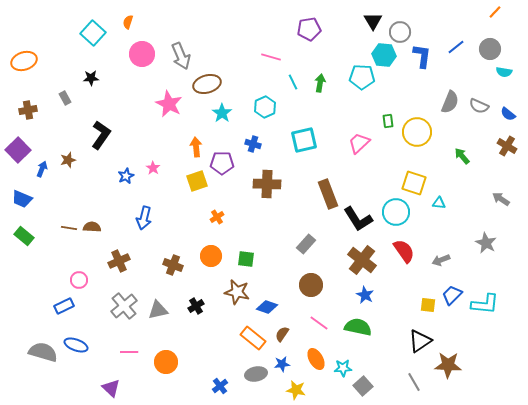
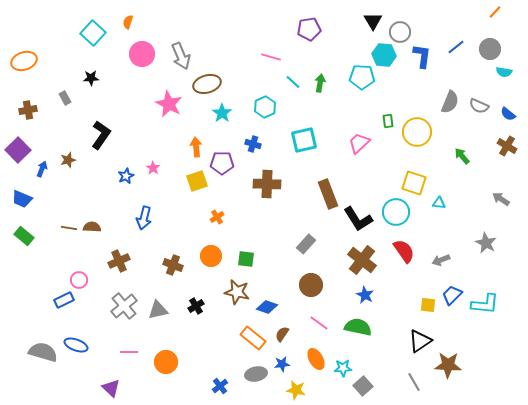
cyan line at (293, 82): rotated 21 degrees counterclockwise
blue rectangle at (64, 306): moved 6 px up
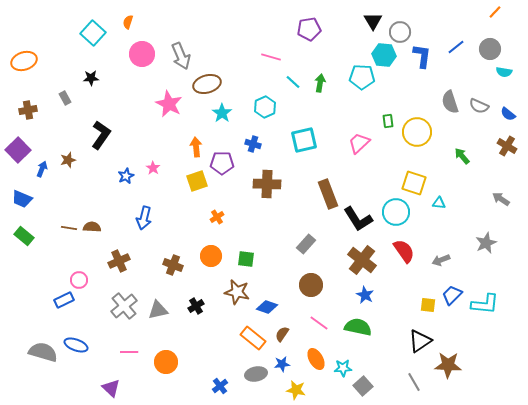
gray semicircle at (450, 102): rotated 140 degrees clockwise
gray star at (486, 243): rotated 20 degrees clockwise
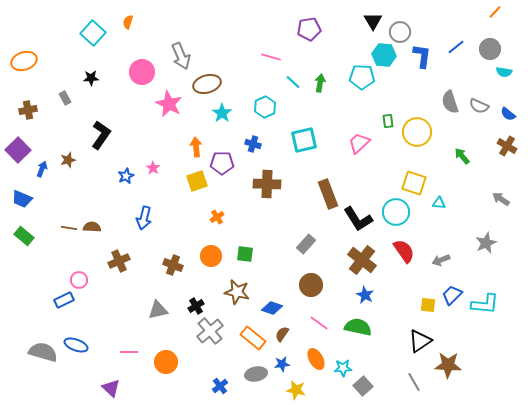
pink circle at (142, 54): moved 18 px down
green square at (246, 259): moved 1 px left, 5 px up
gray cross at (124, 306): moved 86 px right, 25 px down
blue diamond at (267, 307): moved 5 px right, 1 px down
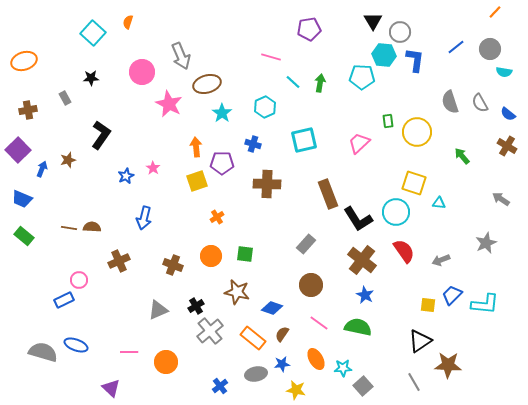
blue L-shape at (422, 56): moved 7 px left, 4 px down
gray semicircle at (479, 106): moved 1 px right, 3 px up; rotated 36 degrees clockwise
gray triangle at (158, 310): rotated 10 degrees counterclockwise
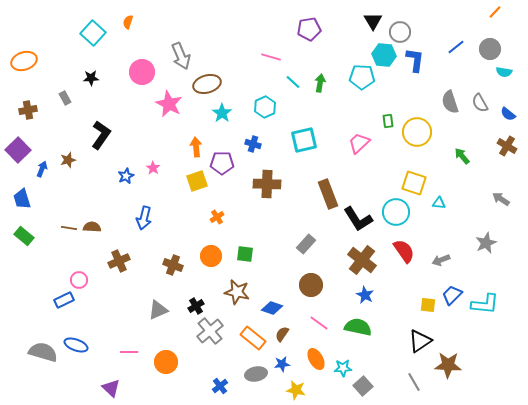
blue trapezoid at (22, 199): rotated 50 degrees clockwise
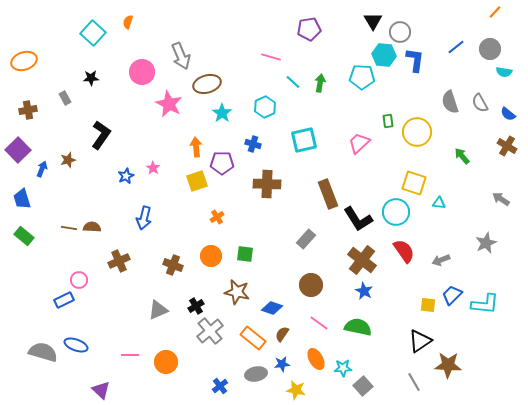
gray rectangle at (306, 244): moved 5 px up
blue star at (365, 295): moved 1 px left, 4 px up
pink line at (129, 352): moved 1 px right, 3 px down
purple triangle at (111, 388): moved 10 px left, 2 px down
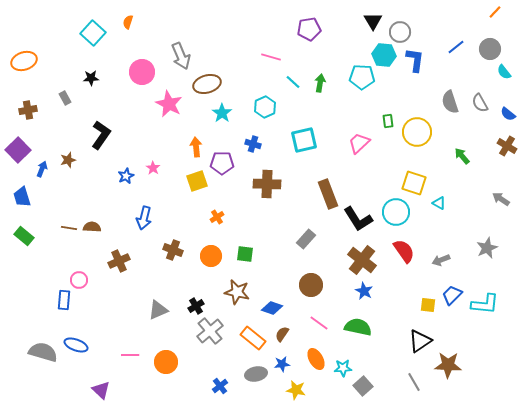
cyan semicircle at (504, 72): rotated 42 degrees clockwise
blue trapezoid at (22, 199): moved 2 px up
cyan triangle at (439, 203): rotated 24 degrees clockwise
gray star at (486, 243): moved 1 px right, 5 px down
brown cross at (173, 265): moved 15 px up
blue rectangle at (64, 300): rotated 60 degrees counterclockwise
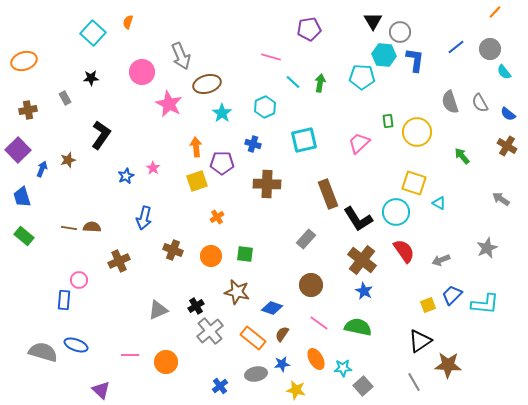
yellow square at (428, 305): rotated 28 degrees counterclockwise
